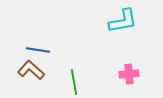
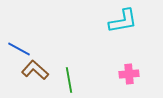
blue line: moved 19 px left, 1 px up; rotated 20 degrees clockwise
brown L-shape: moved 4 px right
green line: moved 5 px left, 2 px up
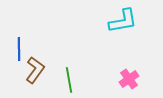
blue line: rotated 60 degrees clockwise
brown L-shape: rotated 84 degrees clockwise
pink cross: moved 5 px down; rotated 30 degrees counterclockwise
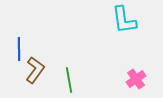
cyan L-shape: moved 1 px right, 1 px up; rotated 92 degrees clockwise
pink cross: moved 7 px right
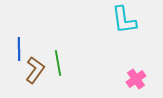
green line: moved 11 px left, 17 px up
